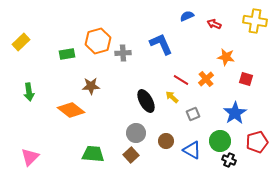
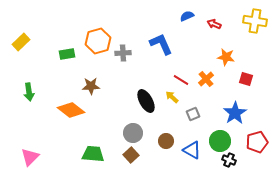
gray circle: moved 3 px left
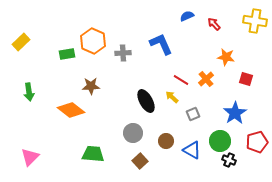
red arrow: rotated 24 degrees clockwise
orange hexagon: moved 5 px left; rotated 20 degrees counterclockwise
brown square: moved 9 px right, 6 px down
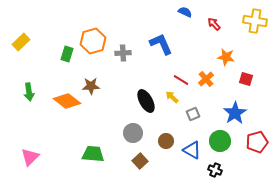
blue semicircle: moved 2 px left, 4 px up; rotated 48 degrees clockwise
orange hexagon: rotated 20 degrees clockwise
green rectangle: rotated 63 degrees counterclockwise
orange diamond: moved 4 px left, 9 px up
black cross: moved 14 px left, 10 px down
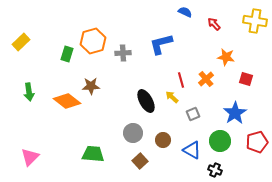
blue L-shape: rotated 80 degrees counterclockwise
red line: rotated 42 degrees clockwise
brown circle: moved 3 px left, 1 px up
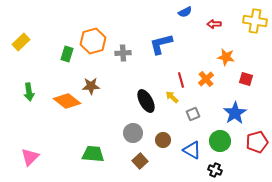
blue semicircle: rotated 128 degrees clockwise
red arrow: rotated 48 degrees counterclockwise
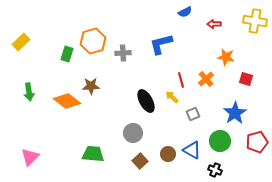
brown circle: moved 5 px right, 14 px down
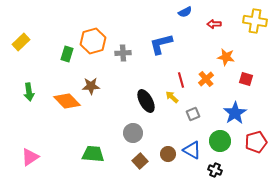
orange diamond: rotated 8 degrees clockwise
red pentagon: moved 1 px left
pink triangle: rotated 12 degrees clockwise
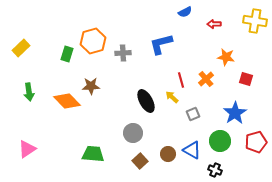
yellow rectangle: moved 6 px down
pink triangle: moved 3 px left, 8 px up
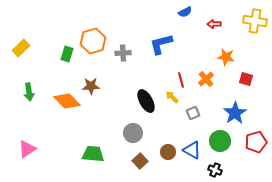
gray square: moved 1 px up
brown circle: moved 2 px up
